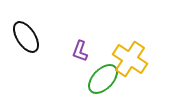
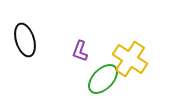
black ellipse: moved 1 px left, 3 px down; rotated 16 degrees clockwise
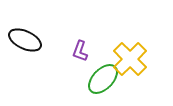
black ellipse: rotated 48 degrees counterclockwise
yellow cross: rotated 12 degrees clockwise
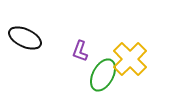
black ellipse: moved 2 px up
green ellipse: moved 4 px up; rotated 16 degrees counterclockwise
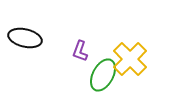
black ellipse: rotated 12 degrees counterclockwise
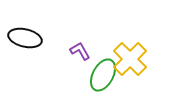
purple L-shape: rotated 130 degrees clockwise
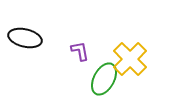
purple L-shape: rotated 20 degrees clockwise
green ellipse: moved 1 px right, 4 px down
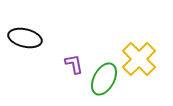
purple L-shape: moved 6 px left, 13 px down
yellow cross: moved 9 px right
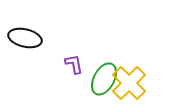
yellow cross: moved 10 px left, 24 px down
